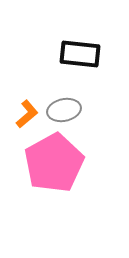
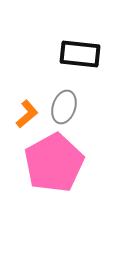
gray ellipse: moved 3 px up; rotated 60 degrees counterclockwise
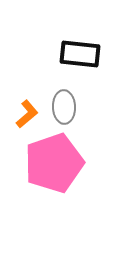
gray ellipse: rotated 20 degrees counterclockwise
pink pentagon: rotated 10 degrees clockwise
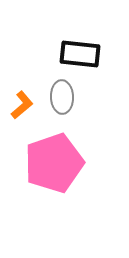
gray ellipse: moved 2 px left, 10 px up
orange L-shape: moved 5 px left, 9 px up
